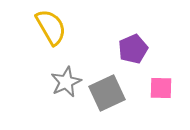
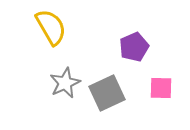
purple pentagon: moved 1 px right, 2 px up
gray star: moved 1 px left, 1 px down
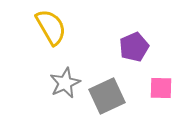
gray square: moved 3 px down
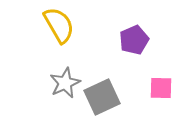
yellow semicircle: moved 8 px right, 2 px up
purple pentagon: moved 7 px up
gray square: moved 5 px left, 1 px down
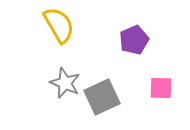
gray star: rotated 24 degrees counterclockwise
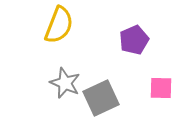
yellow semicircle: rotated 51 degrees clockwise
gray square: moved 1 px left, 1 px down
